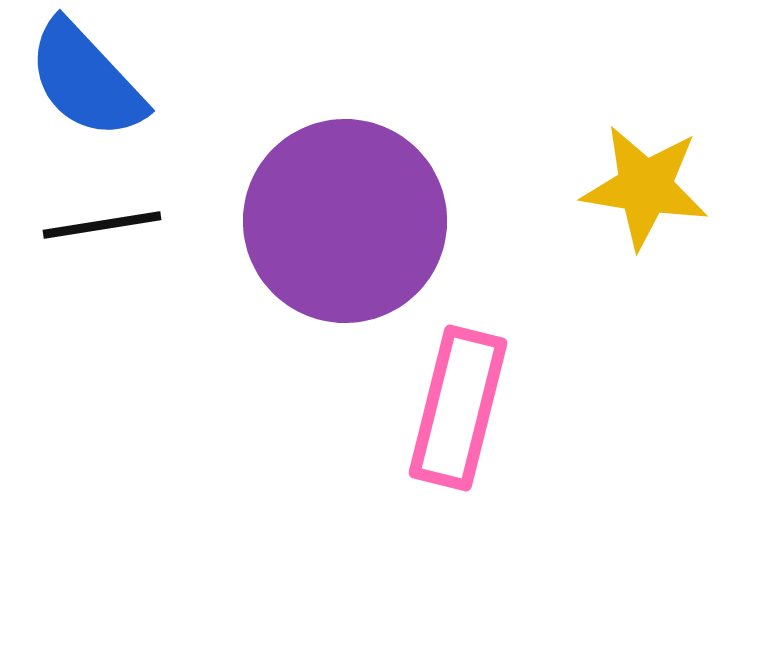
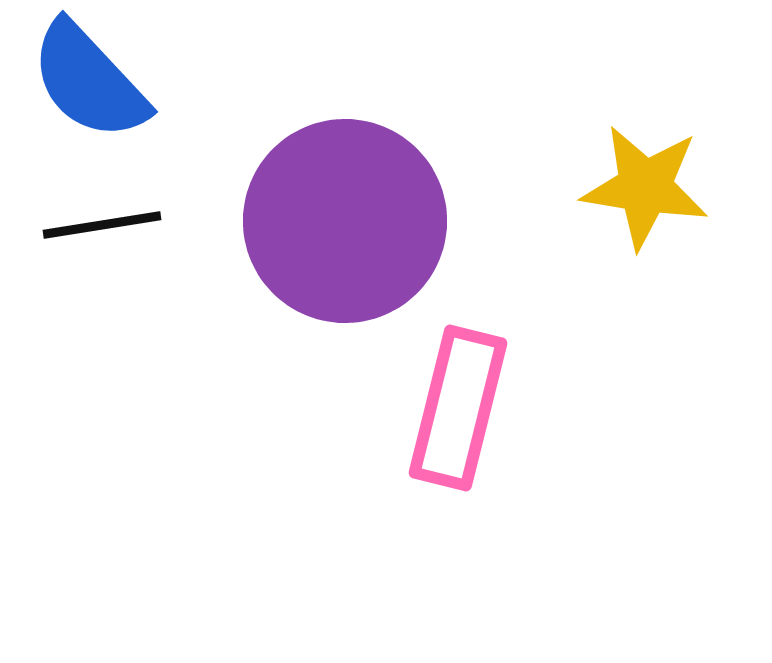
blue semicircle: moved 3 px right, 1 px down
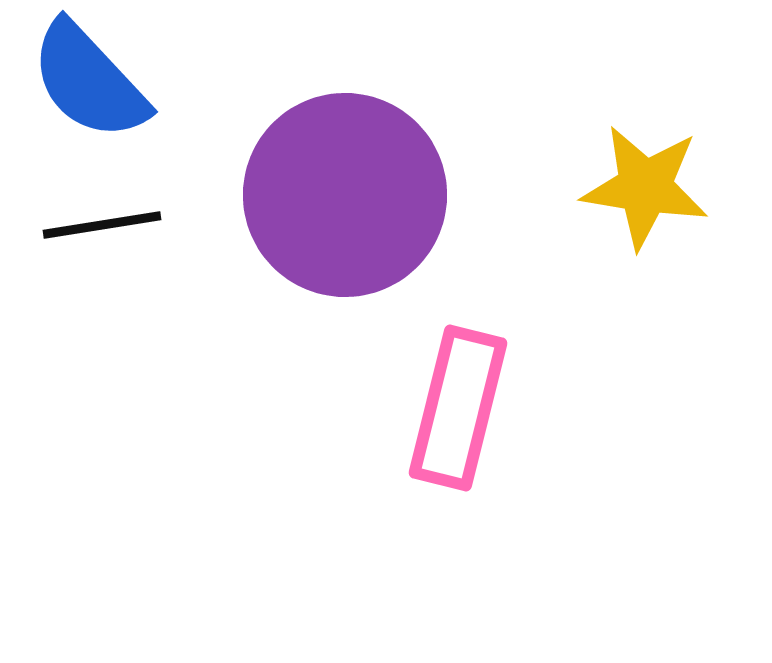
purple circle: moved 26 px up
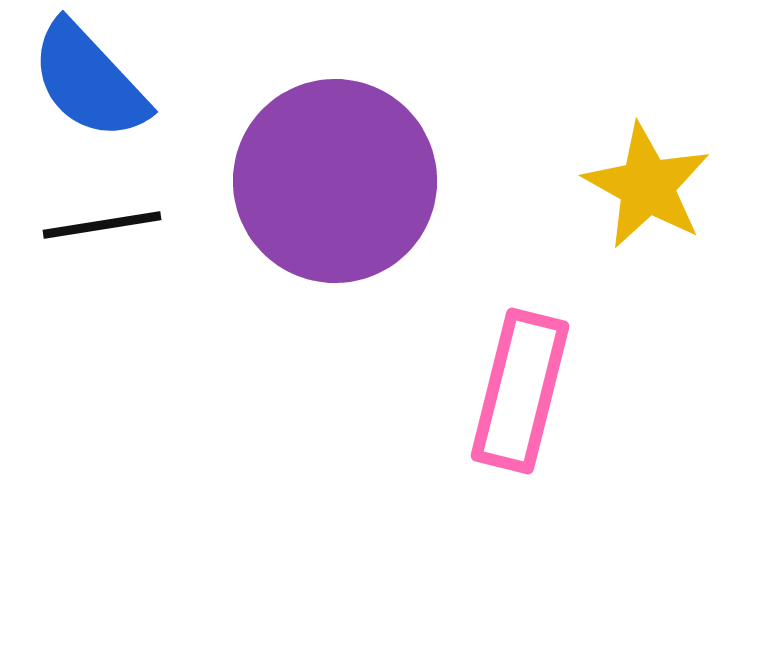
yellow star: moved 2 px right, 1 px up; rotated 20 degrees clockwise
purple circle: moved 10 px left, 14 px up
pink rectangle: moved 62 px right, 17 px up
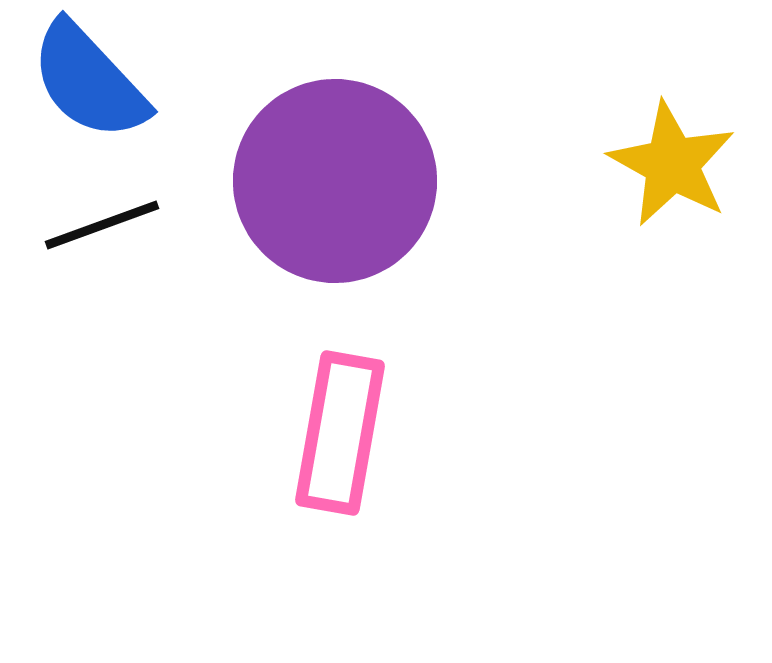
yellow star: moved 25 px right, 22 px up
black line: rotated 11 degrees counterclockwise
pink rectangle: moved 180 px left, 42 px down; rotated 4 degrees counterclockwise
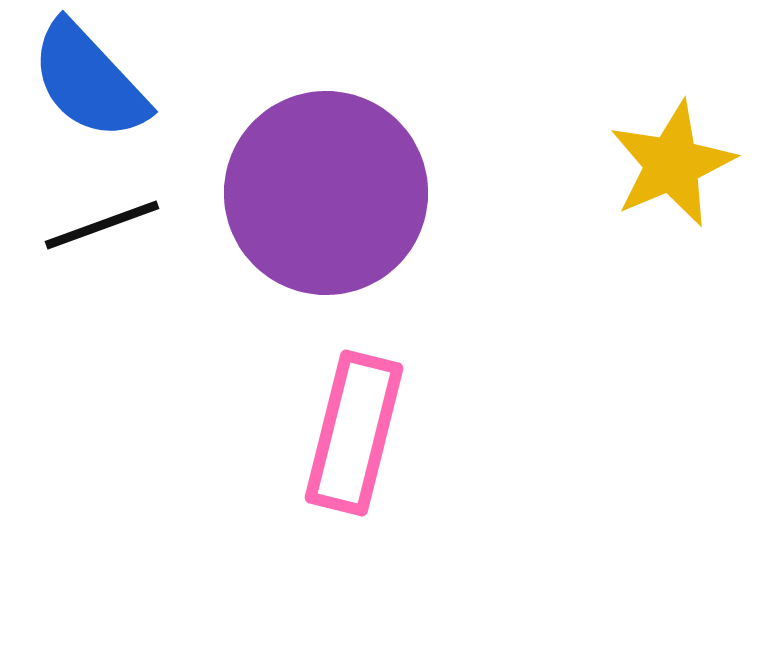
yellow star: rotated 20 degrees clockwise
purple circle: moved 9 px left, 12 px down
pink rectangle: moved 14 px right; rotated 4 degrees clockwise
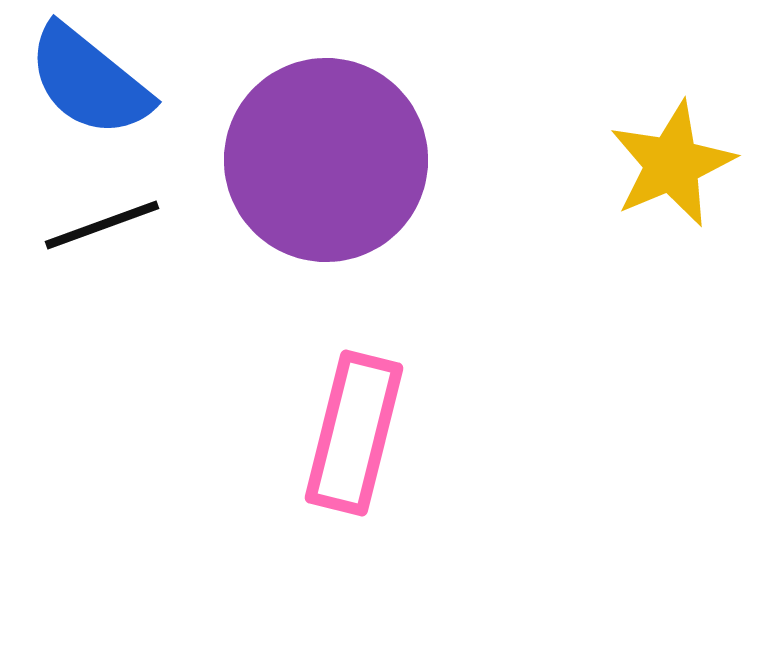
blue semicircle: rotated 8 degrees counterclockwise
purple circle: moved 33 px up
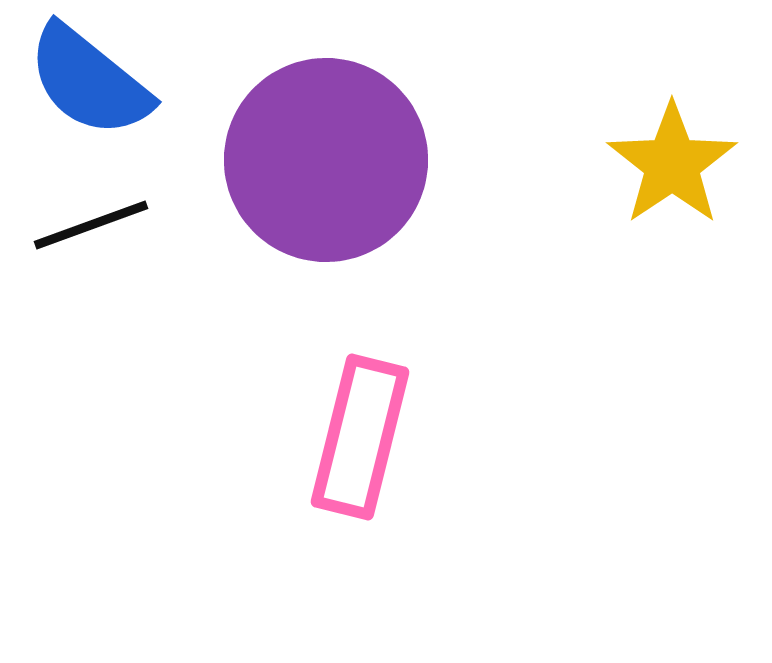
yellow star: rotated 11 degrees counterclockwise
black line: moved 11 px left
pink rectangle: moved 6 px right, 4 px down
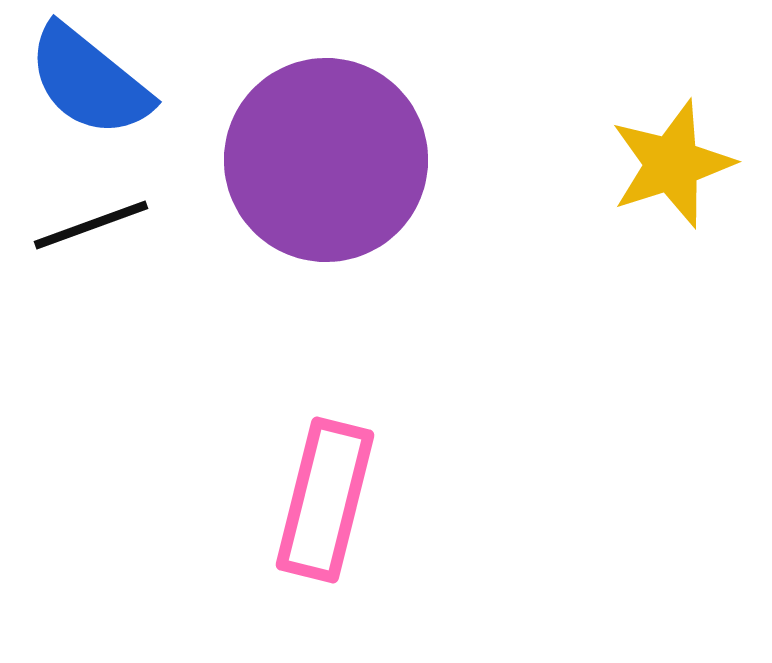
yellow star: rotated 16 degrees clockwise
pink rectangle: moved 35 px left, 63 px down
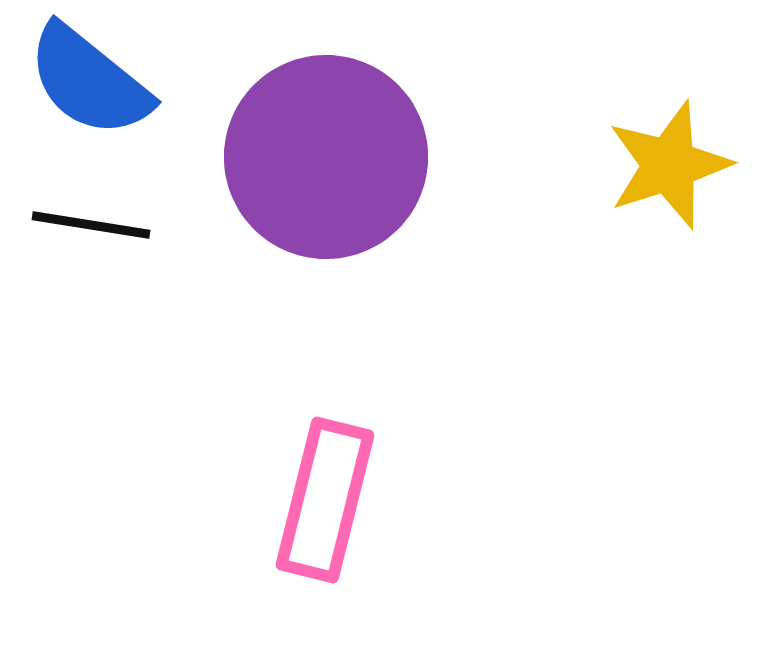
purple circle: moved 3 px up
yellow star: moved 3 px left, 1 px down
black line: rotated 29 degrees clockwise
